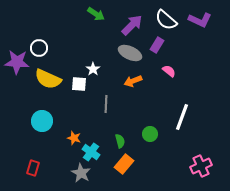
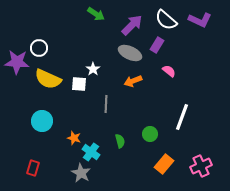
orange rectangle: moved 40 px right
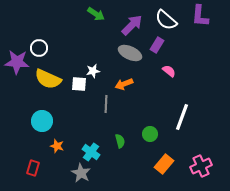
purple L-shape: moved 4 px up; rotated 70 degrees clockwise
white star: moved 2 px down; rotated 24 degrees clockwise
orange arrow: moved 9 px left, 3 px down
orange star: moved 17 px left, 8 px down
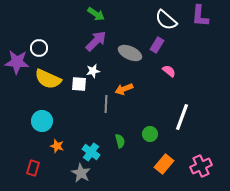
purple arrow: moved 36 px left, 16 px down
orange arrow: moved 5 px down
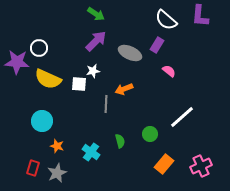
white line: rotated 28 degrees clockwise
gray star: moved 24 px left; rotated 18 degrees clockwise
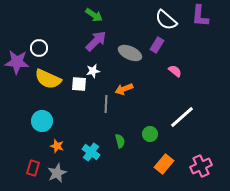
green arrow: moved 2 px left, 1 px down
pink semicircle: moved 6 px right
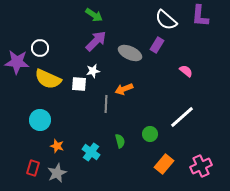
white circle: moved 1 px right
pink semicircle: moved 11 px right
cyan circle: moved 2 px left, 1 px up
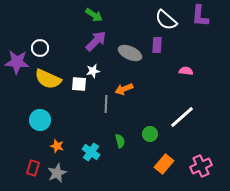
purple rectangle: rotated 28 degrees counterclockwise
pink semicircle: rotated 32 degrees counterclockwise
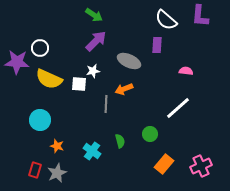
gray ellipse: moved 1 px left, 8 px down
yellow semicircle: moved 1 px right
white line: moved 4 px left, 9 px up
cyan cross: moved 1 px right, 1 px up
red rectangle: moved 2 px right, 2 px down
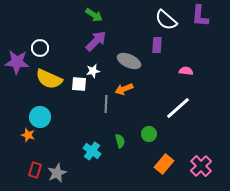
cyan circle: moved 3 px up
green circle: moved 1 px left
orange star: moved 29 px left, 11 px up
pink cross: rotated 20 degrees counterclockwise
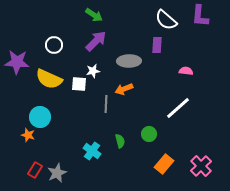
white circle: moved 14 px right, 3 px up
gray ellipse: rotated 25 degrees counterclockwise
red rectangle: rotated 14 degrees clockwise
